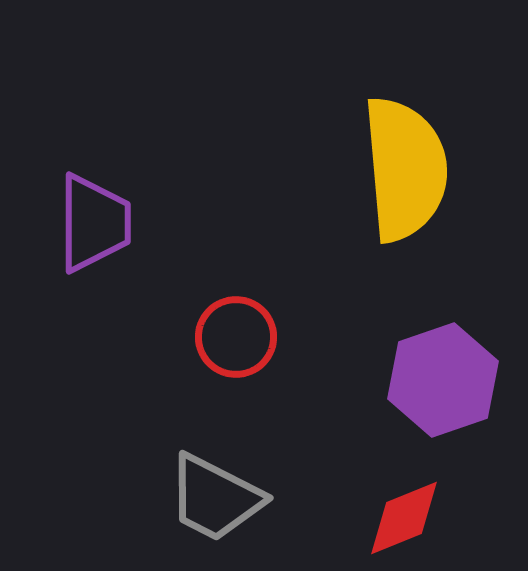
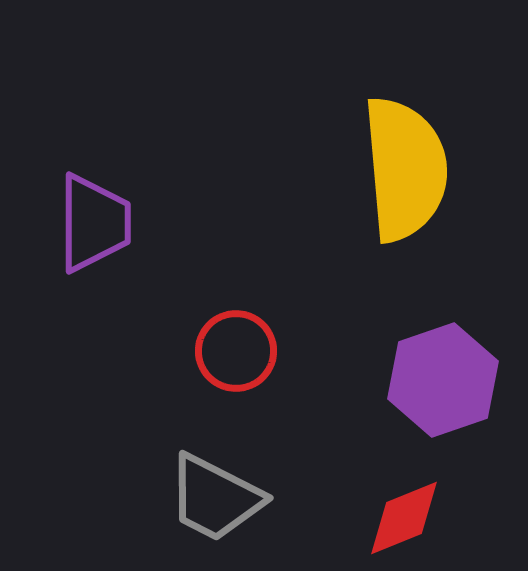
red circle: moved 14 px down
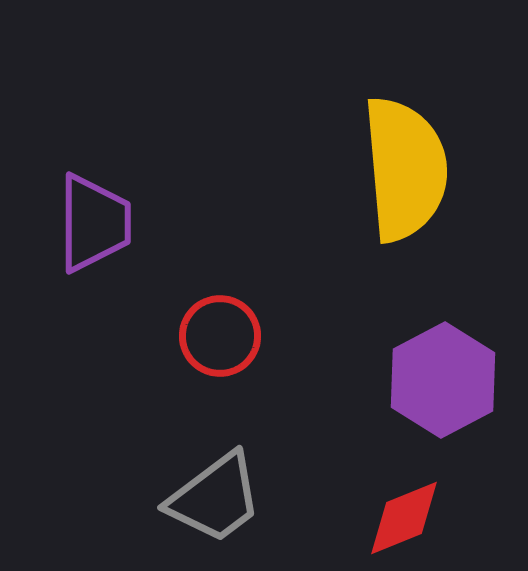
red circle: moved 16 px left, 15 px up
purple hexagon: rotated 9 degrees counterclockwise
gray trapezoid: rotated 64 degrees counterclockwise
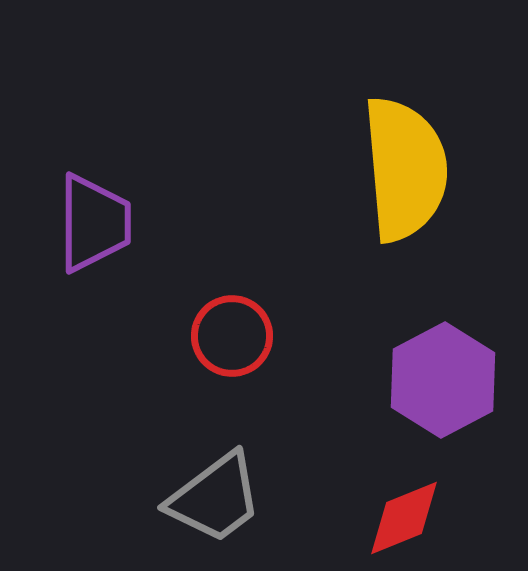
red circle: moved 12 px right
